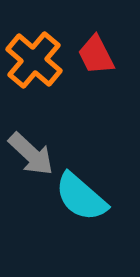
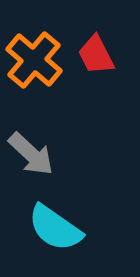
cyan semicircle: moved 26 px left, 31 px down; rotated 6 degrees counterclockwise
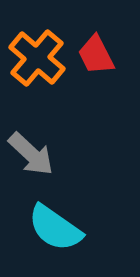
orange cross: moved 3 px right, 2 px up
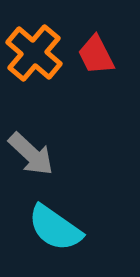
orange cross: moved 3 px left, 5 px up
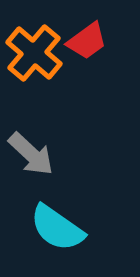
red trapezoid: moved 9 px left, 14 px up; rotated 99 degrees counterclockwise
cyan semicircle: moved 2 px right
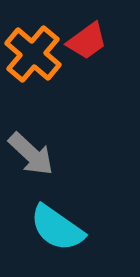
orange cross: moved 1 px left, 1 px down
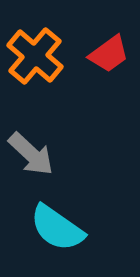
red trapezoid: moved 22 px right, 13 px down
orange cross: moved 2 px right, 2 px down
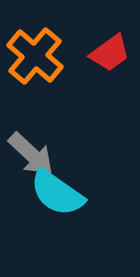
red trapezoid: moved 1 px right, 1 px up
cyan semicircle: moved 35 px up
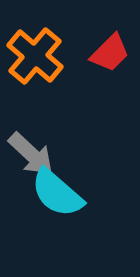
red trapezoid: rotated 9 degrees counterclockwise
cyan semicircle: rotated 6 degrees clockwise
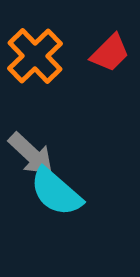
orange cross: rotated 6 degrees clockwise
cyan semicircle: moved 1 px left, 1 px up
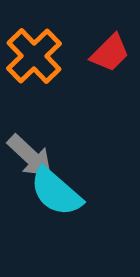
orange cross: moved 1 px left
gray arrow: moved 1 px left, 2 px down
